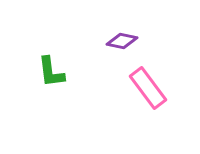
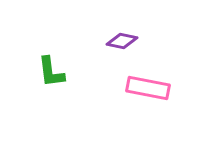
pink rectangle: rotated 42 degrees counterclockwise
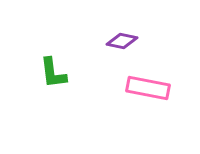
green L-shape: moved 2 px right, 1 px down
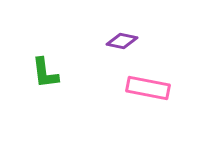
green L-shape: moved 8 px left
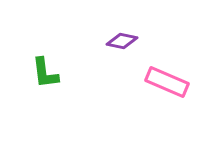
pink rectangle: moved 19 px right, 6 px up; rotated 12 degrees clockwise
